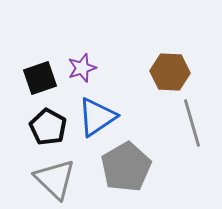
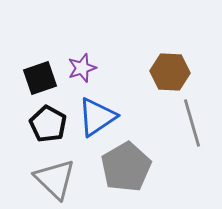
black pentagon: moved 3 px up
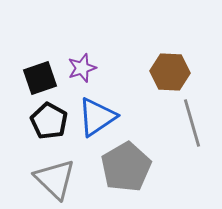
black pentagon: moved 1 px right, 3 px up
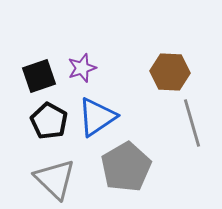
black square: moved 1 px left, 2 px up
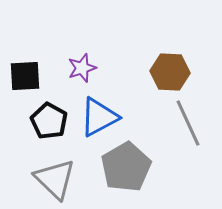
black square: moved 14 px left; rotated 16 degrees clockwise
blue triangle: moved 2 px right; rotated 6 degrees clockwise
gray line: moved 4 px left; rotated 9 degrees counterclockwise
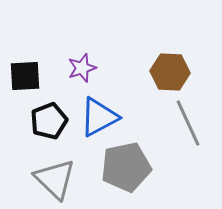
black pentagon: rotated 21 degrees clockwise
gray pentagon: rotated 18 degrees clockwise
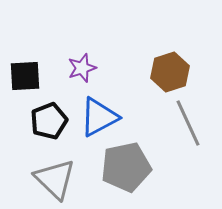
brown hexagon: rotated 21 degrees counterclockwise
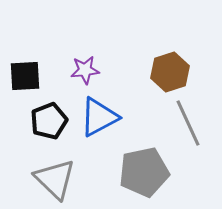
purple star: moved 3 px right, 2 px down; rotated 12 degrees clockwise
gray pentagon: moved 18 px right, 5 px down
